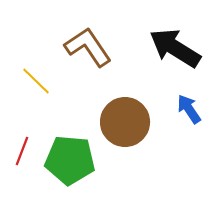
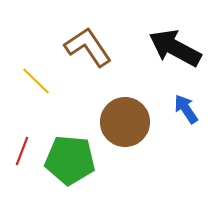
black arrow: rotated 4 degrees counterclockwise
blue arrow: moved 3 px left
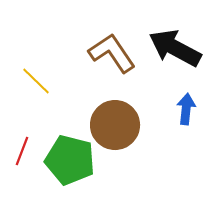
brown L-shape: moved 24 px right, 6 px down
blue arrow: rotated 40 degrees clockwise
brown circle: moved 10 px left, 3 px down
green pentagon: rotated 9 degrees clockwise
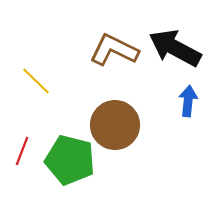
brown L-shape: moved 2 px right, 3 px up; rotated 30 degrees counterclockwise
blue arrow: moved 2 px right, 8 px up
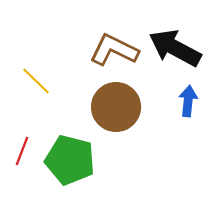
brown circle: moved 1 px right, 18 px up
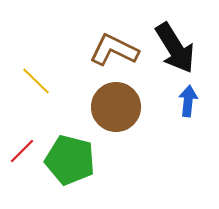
black arrow: rotated 150 degrees counterclockwise
red line: rotated 24 degrees clockwise
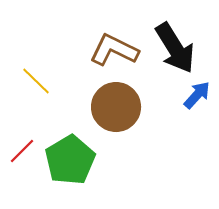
blue arrow: moved 9 px right, 6 px up; rotated 36 degrees clockwise
green pentagon: rotated 27 degrees clockwise
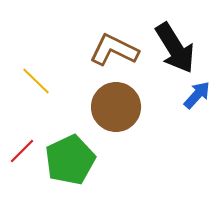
green pentagon: rotated 6 degrees clockwise
